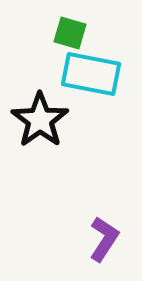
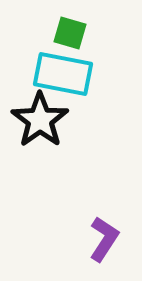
cyan rectangle: moved 28 px left
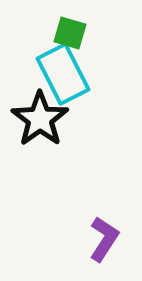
cyan rectangle: rotated 52 degrees clockwise
black star: moved 1 px up
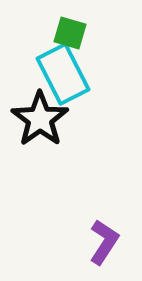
purple L-shape: moved 3 px down
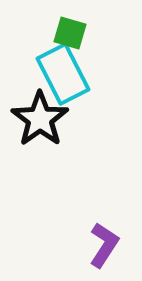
purple L-shape: moved 3 px down
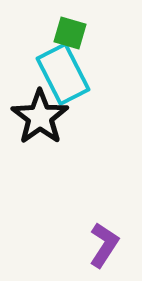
black star: moved 2 px up
